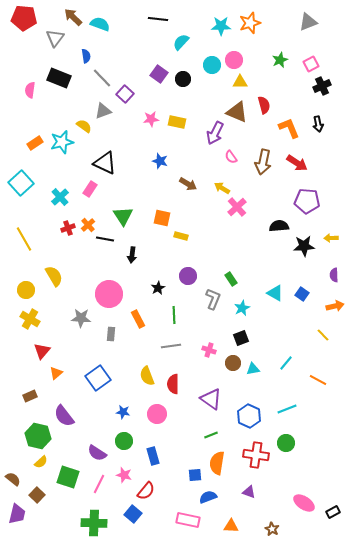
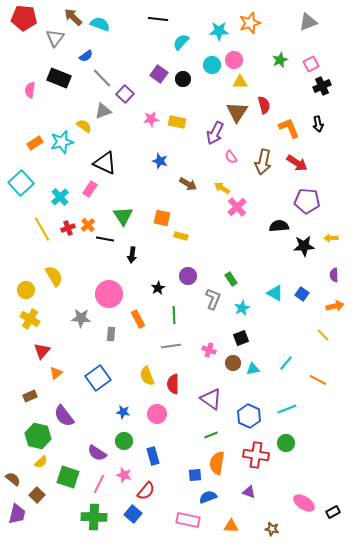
cyan star at (221, 26): moved 2 px left, 5 px down
blue semicircle at (86, 56): rotated 64 degrees clockwise
brown triangle at (237, 112): rotated 40 degrees clockwise
yellow line at (24, 239): moved 18 px right, 10 px up
green cross at (94, 523): moved 6 px up
brown star at (272, 529): rotated 16 degrees counterclockwise
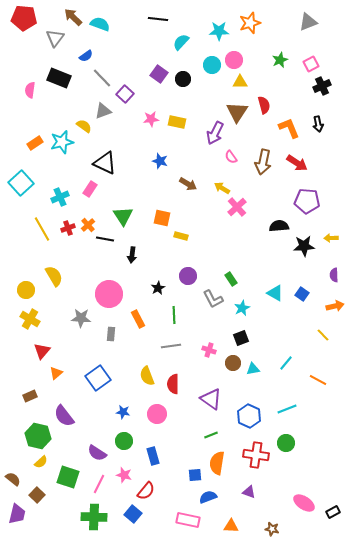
cyan cross at (60, 197): rotated 18 degrees clockwise
gray L-shape at (213, 299): rotated 130 degrees clockwise
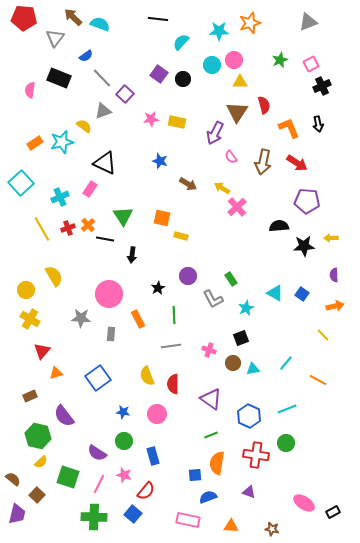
cyan star at (242, 308): moved 4 px right
orange triangle at (56, 373): rotated 24 degrees clockwise
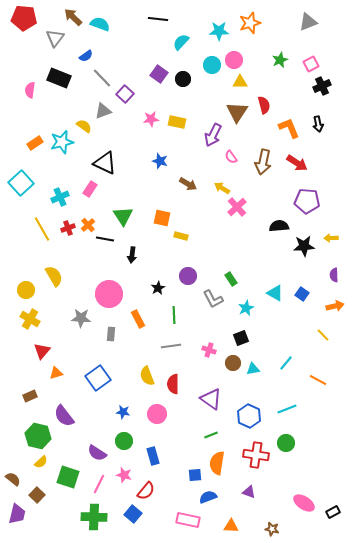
purple arrow at (215, 133): moved 2 px left, 2 px down
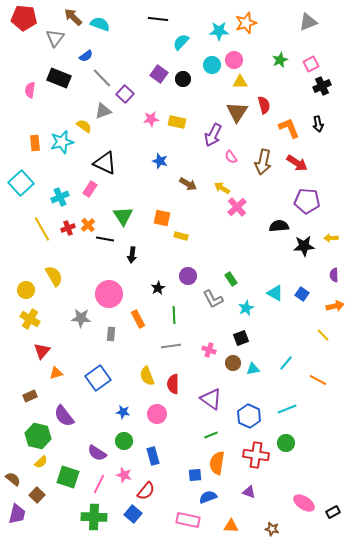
orange star at (250, 23): moved 4 px left
orange rectangle at (35, 143): rotated 63 degrees counterclockwise
